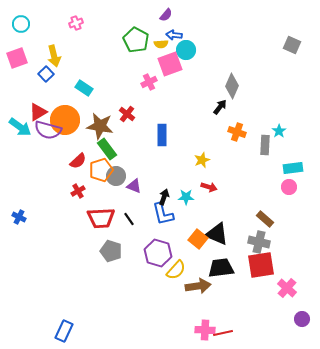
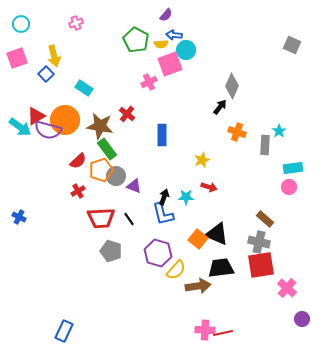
red triangle at (38, 112): moved 2 px left, 4 px down
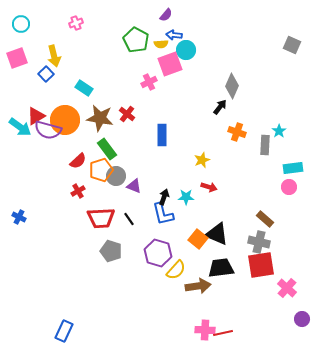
brown star at (100, 126): moved 8 px up
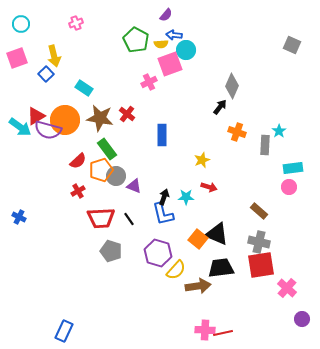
brown rectangle at (265, 219): moved 6 px left, 8 px up
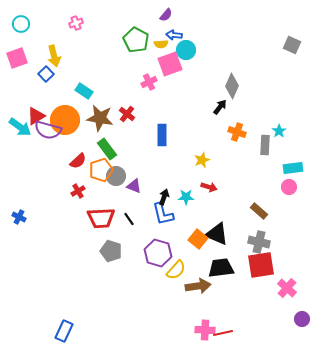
cyan rectangle at (84, 88): moved 3 px down
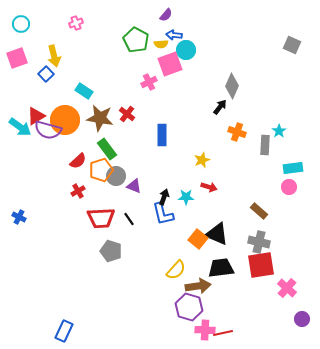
purple hexagon at (158, 253): moved 31 px right, 54 px down
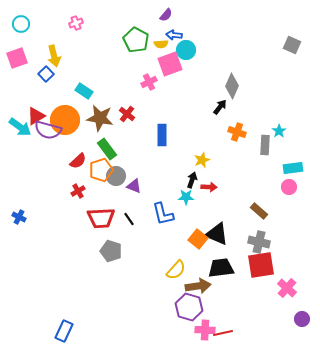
red arrow at (209, 187): rotated 14 degrees counterclockwise
black arrow at (164, 197): moved 28 px right, 17 px up
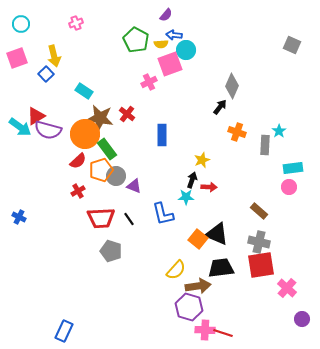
orange circle at (65, 120): moved 20 px right, 14 px down
red line at (223, 333): rotated 30 degrees clockwise
